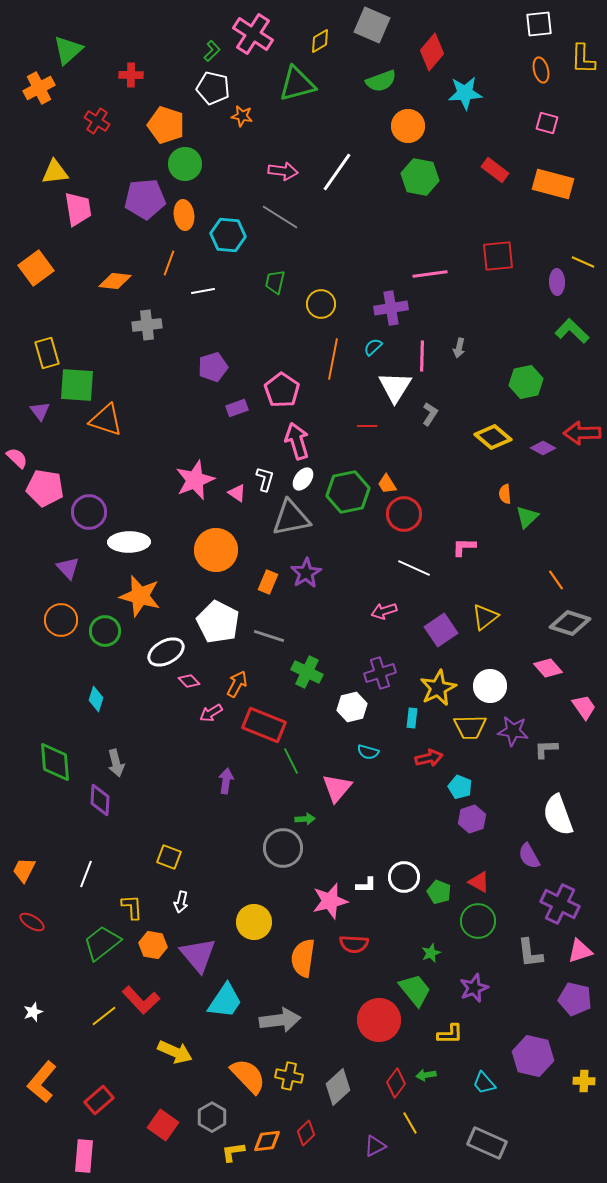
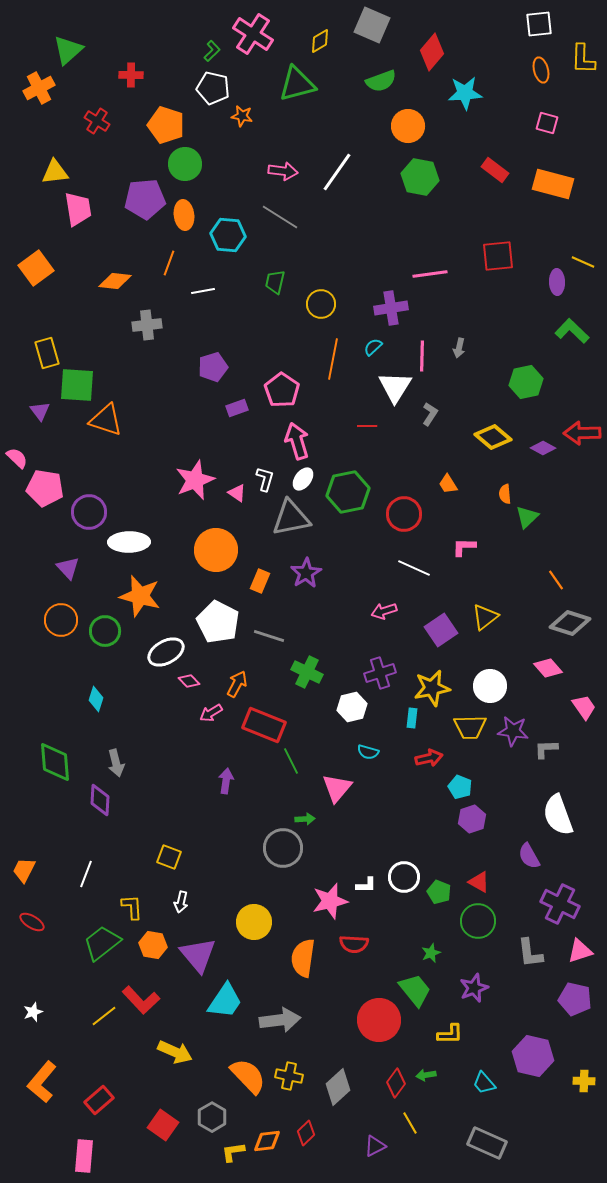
orange trapezoid at (387, 484): moved 61 px right
orange rectangle at (268, 582): moved 8 px left, 1 px up
yellow star at (438, 688): moved 6 px left; rotated 15 degrees clockwise
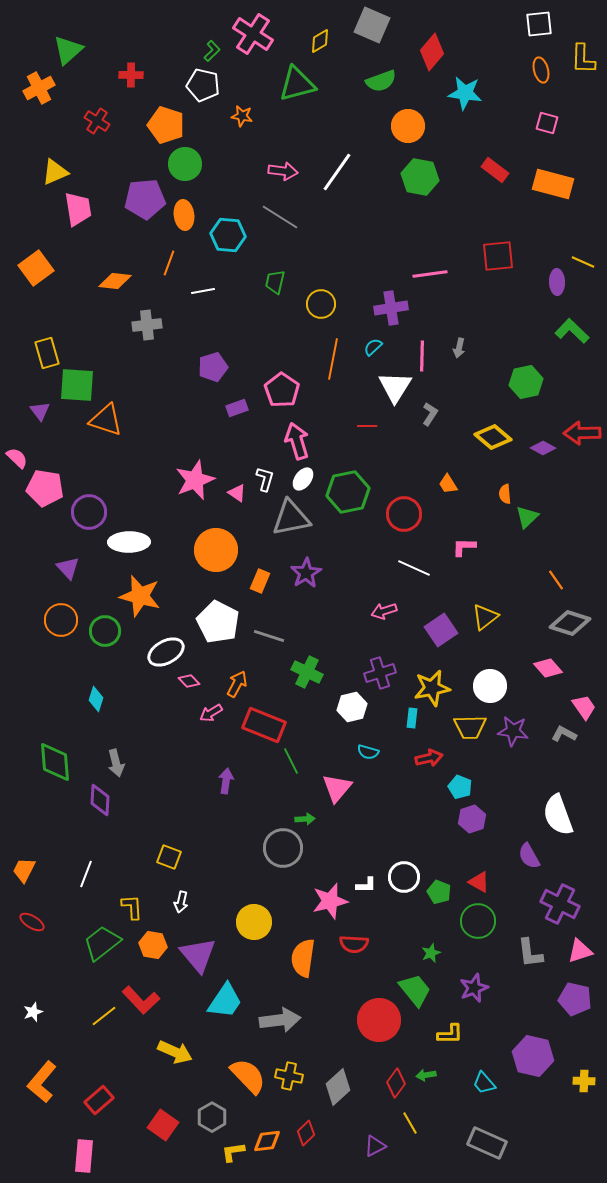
white pentagon at (213, 88): moved 10 px left, 3 px up
cyan star at (465, 93): rotated 12 degrees clockwise
yellow triangle at (55, 172): rotated 16 degrees counterclockwise
gray L-shape at (546, 749): moved 18 px right, 15 px up; rotated 30 degrees clockwise
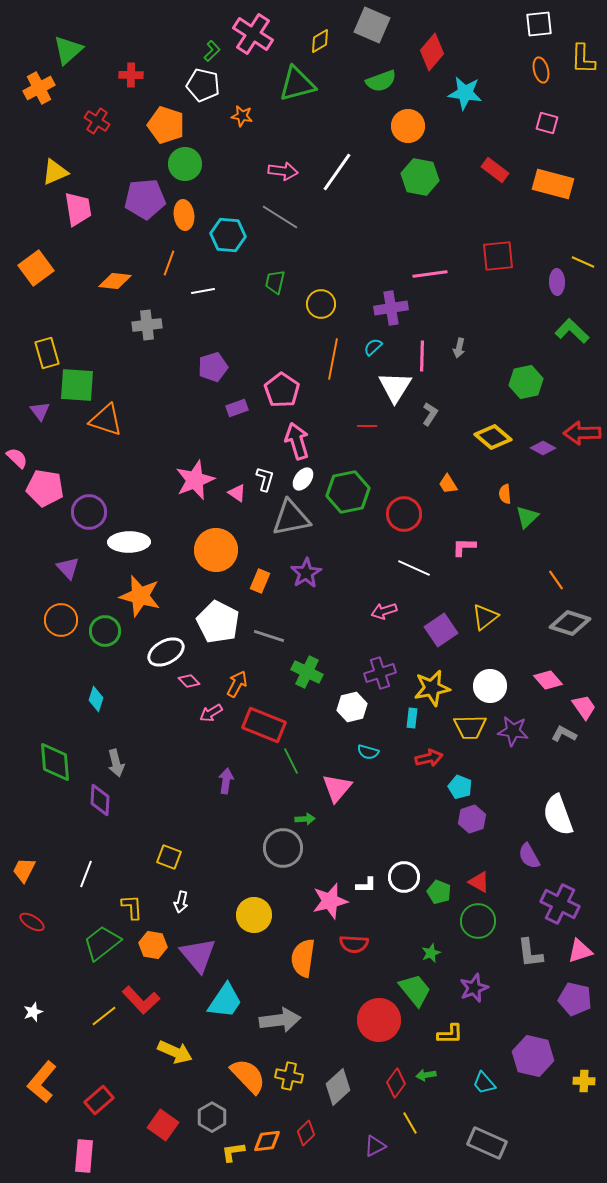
pink diamond at (548, 668): moved 12 px down
yellow circle at (254, 922): moved 7 px up
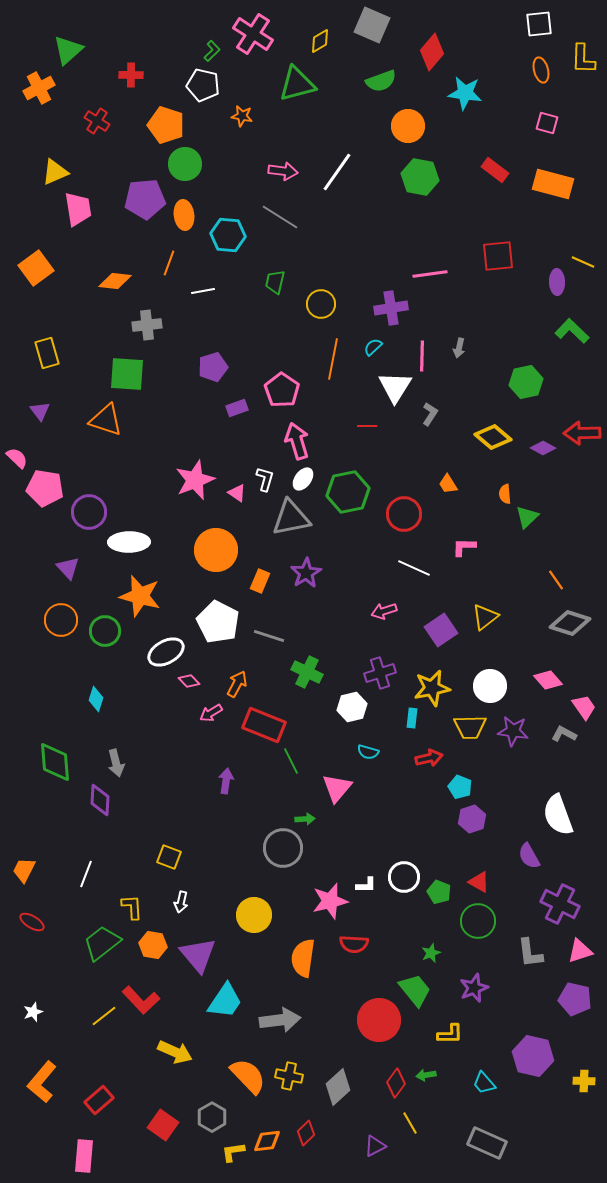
green square at (77, 385): moved 50 px right, 11 px up
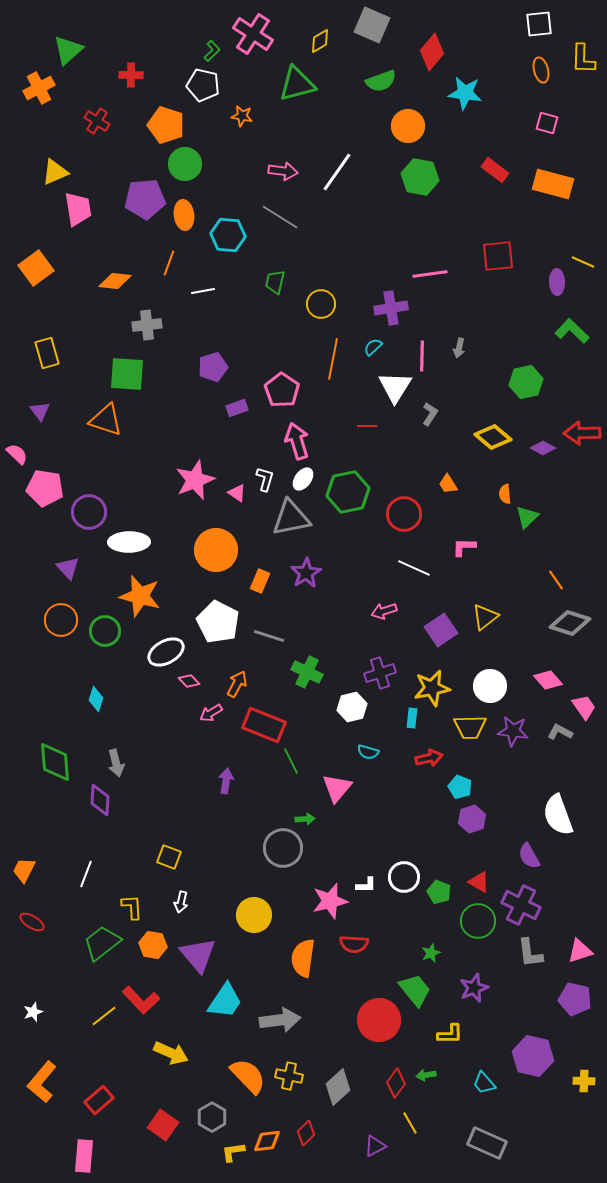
pink semicircle at (17, 458): moved 4 px up
gray L-shape at (564, 734): moved 4 px left, 2 px up
purple cross at (560, 904): moved 39 px left, 1 px down
yellow arrow at (175, 1052): moved 4 px left, 1 px down
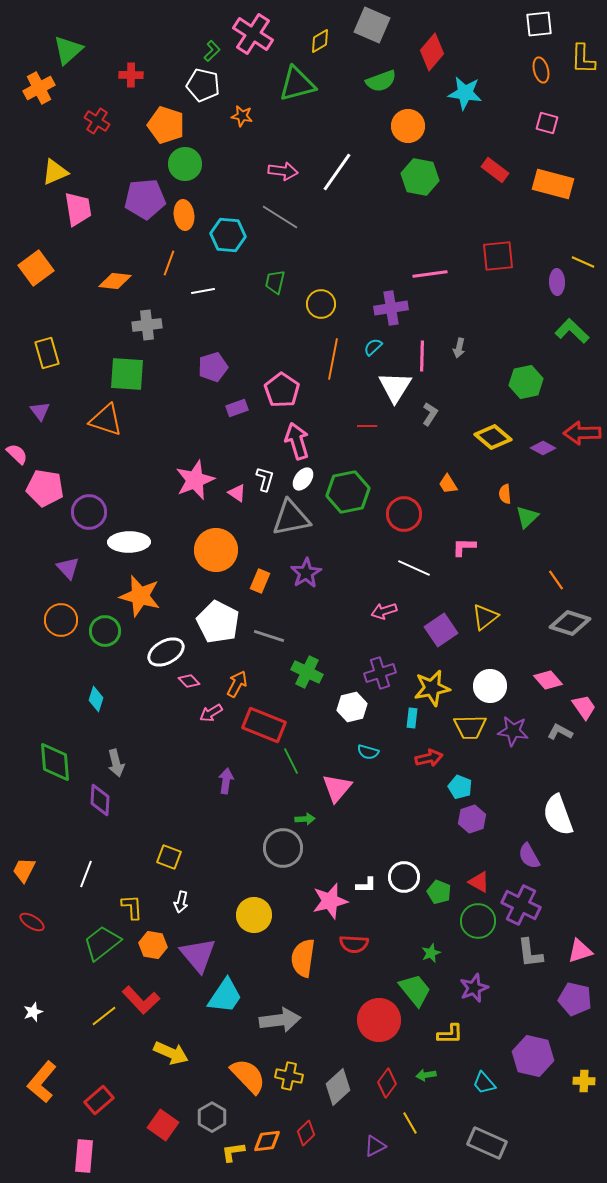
cyan trapezoid at (225, 1001): moved 5 px up
red diamond at (396, 1083): moved 9 px left
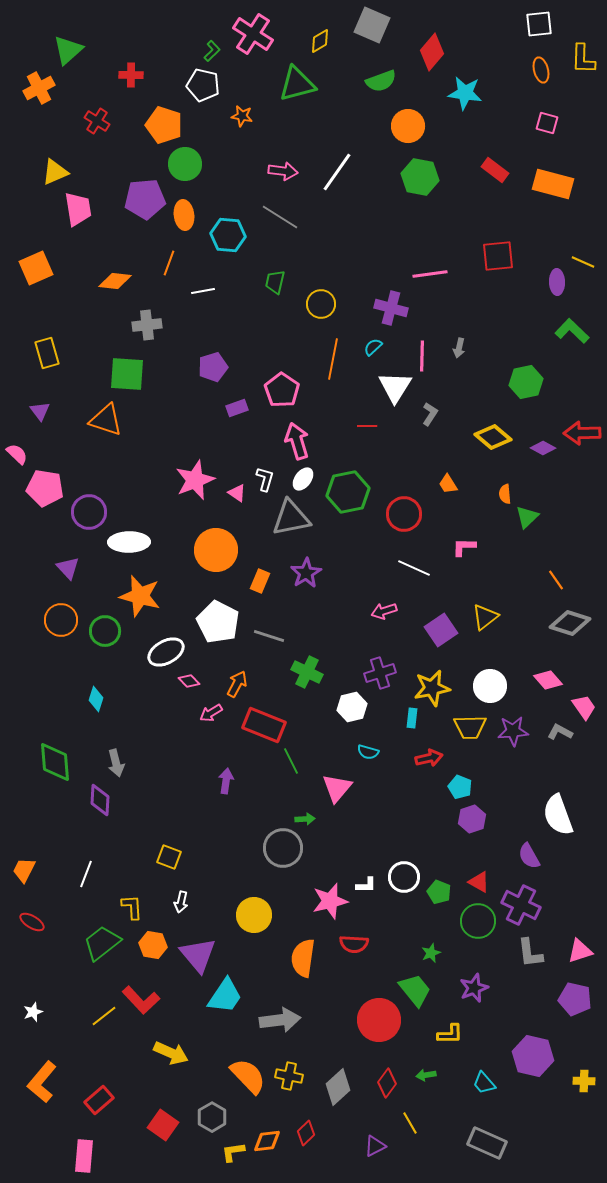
orange pentagon at (166, 125): moved 2 px left
orange square at (36, 268): rotated 12 degrees clockwise
purple cross at (391, 308): rotated 24 degrees clockwise
purple star at (513, 731): rotated 12 degrees counterclockwise
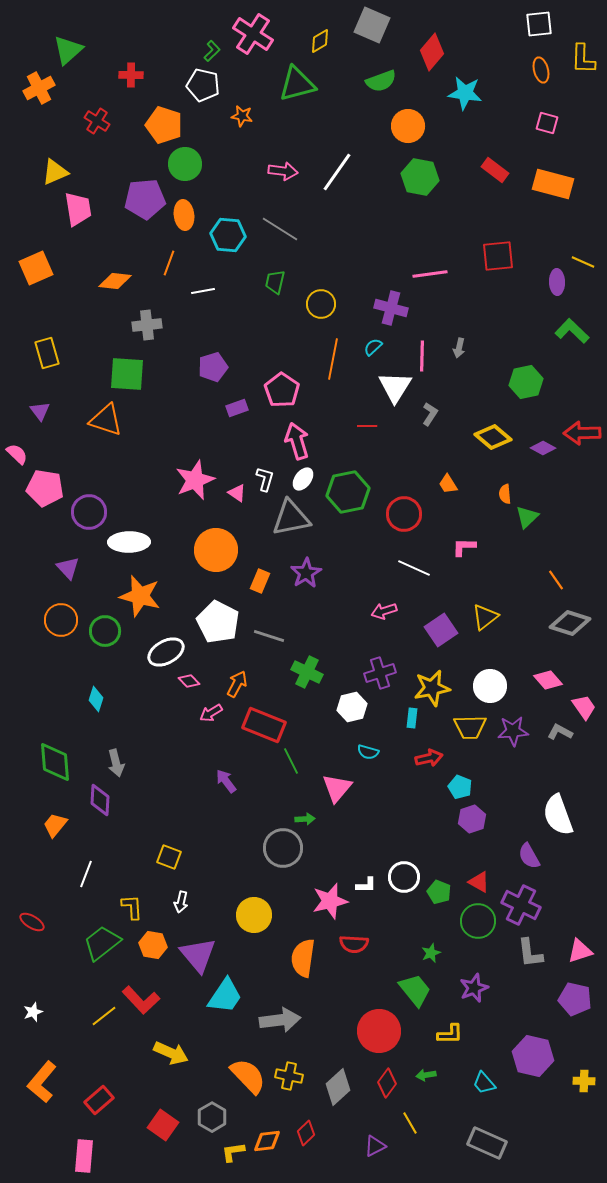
gray line at (280, 217): moved 12 px down
purple arrow at (226, 781): rotated 45 degrees counterclockwise
orange trapezoid at (24, 870): moved 31 px right, 45 px up; rotated 12 degrees clockwise
red circle at (379, 1020): moved 11 px down
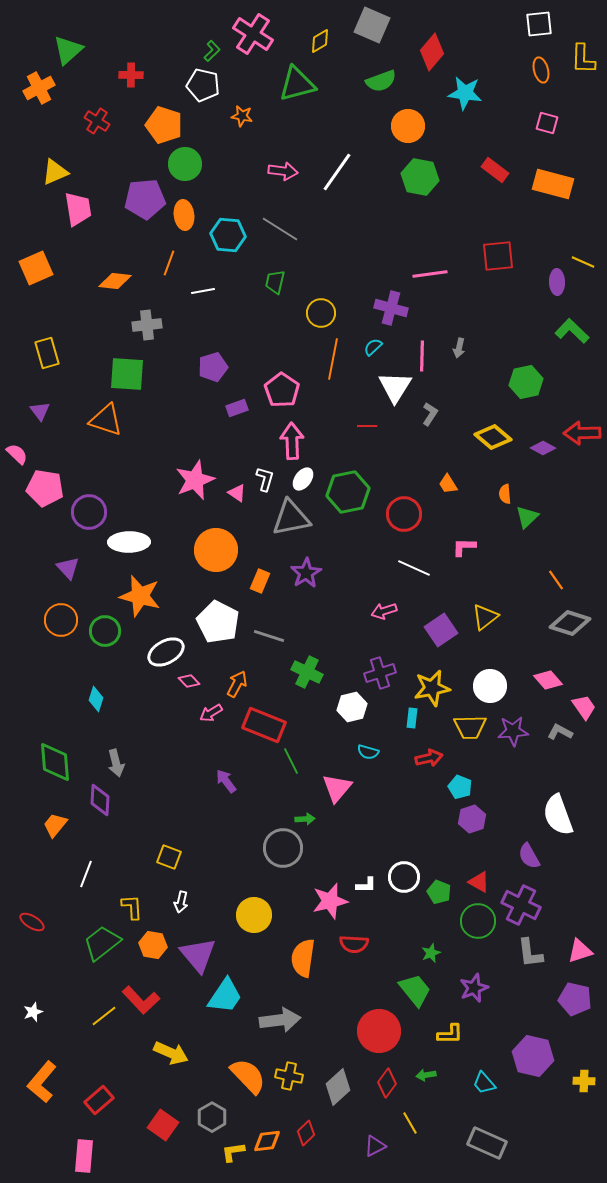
yellow circle at (321, 304): moved 9 px down
pink arrow at (297, 441): moved 5 px left; rotated 15 degrees clockwise
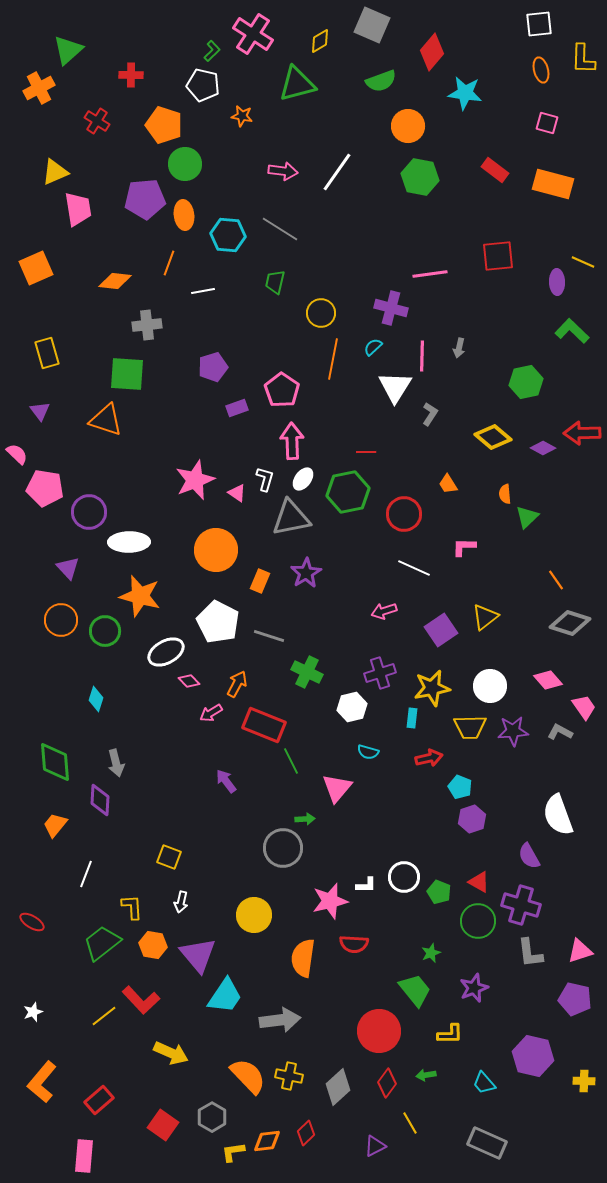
red line at (367, 426): moved 1 px left, 26 px down
purple cross at (521, 905): rotated 9 degrees counterclockwise
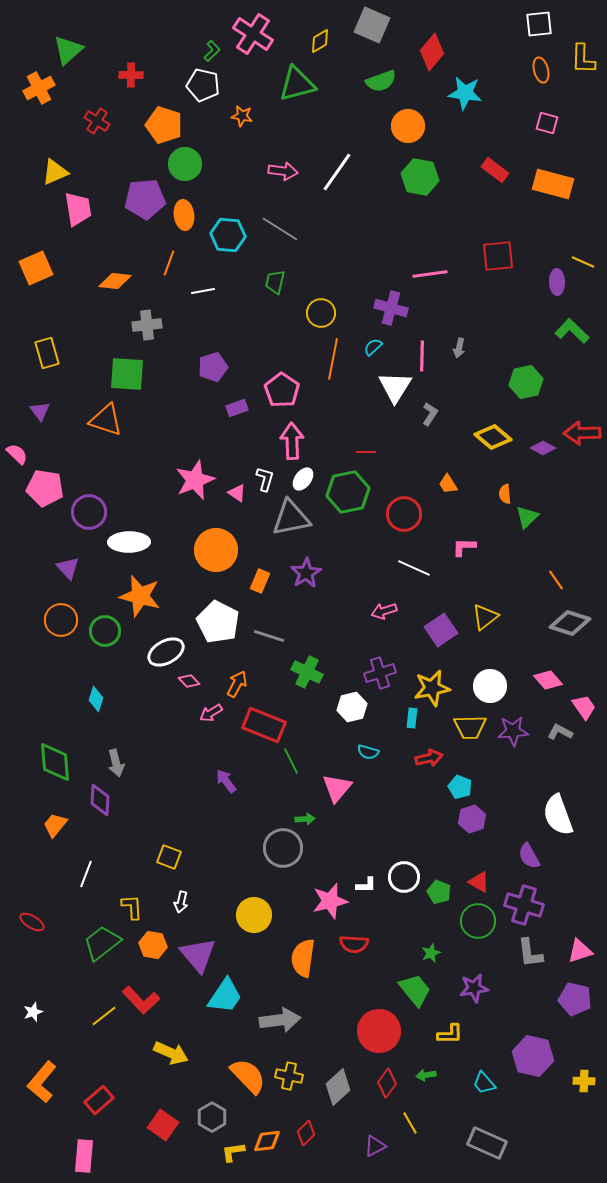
purple cross at (521, 905): moved 3 px right
purple star at (474, 988): rotated 12 degrees clockwise
